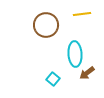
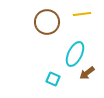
brown circle: moved 1 px right, 3 px up
cyan ellipse: rotated 30 degrees clockwise
cyan square: rotated 16 degrees counterclockwise
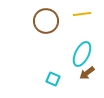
brown circle: moved 1 px left, 1 px up
cyan ellipse: moved 7 px right
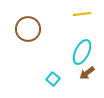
brown circle: moved 18 px left, 8 px down
cyan ellipse: moved 2 px up
cyan square: rotated 16 degrees clockwise
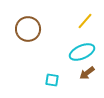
yellow line: moved 3 px right, 7 px down; rotated 42 degrees counterclockwise
cyan ellipse: rotated 40 degrees clockwise
cyan square: moved 1 px left, 1 px down; rotated 32 degrees counterclockwise
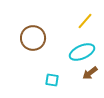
brown circle: moved 5 px right, 9 px down
brown arrow: moved 3 px right
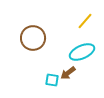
brown arrow: moved 22 px left
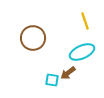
yellow line: rotated 60 degrees counterclockwise
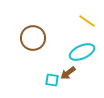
yellow line: moved 2 px right; rotated 36 degrees counterclockwise
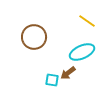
brown circle: moved 1 px right, 1 px up
